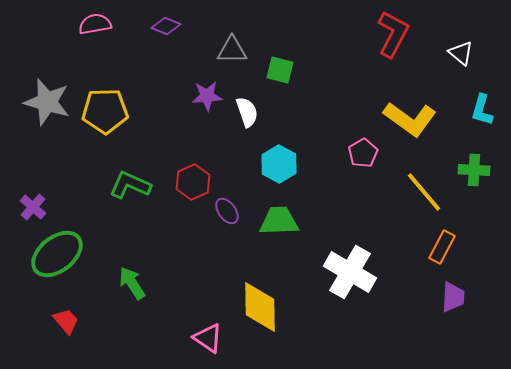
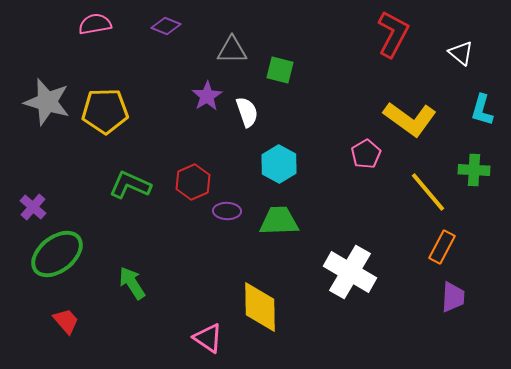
purple star: rotated 28 degrees counterclockwise
pink pentagon: moved 3 px right, 1 px down
yellow line: moved 4 px right
purple ellipse: rotated 52 degrees counterclockwise
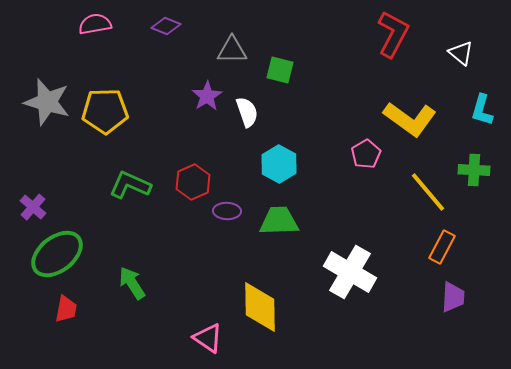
red trapezoid: moved 12 px up; rotated 52 degrees clockwise
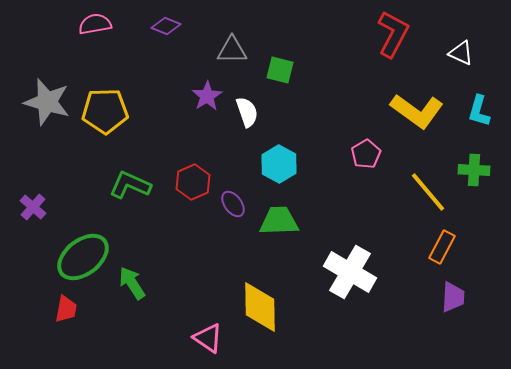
white triangle: rotated 16 degrees counterclockwise
cyan L-shape: moved 3 px left, 1 px down
yellow L-shape: moved 7 px right, 8 px up
purple ellipse: moved 6 px right, 7 px up; rotated 52 degrees clockwise
green ellipse: moved 26 px right, 3 px down
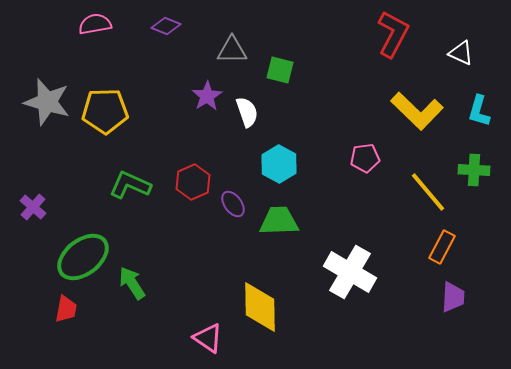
yellow L-shape: rotated 8 degrees clockwise
pink pentagon: moved 1 px left, 4 px down; rotated 24 degrees clockwise
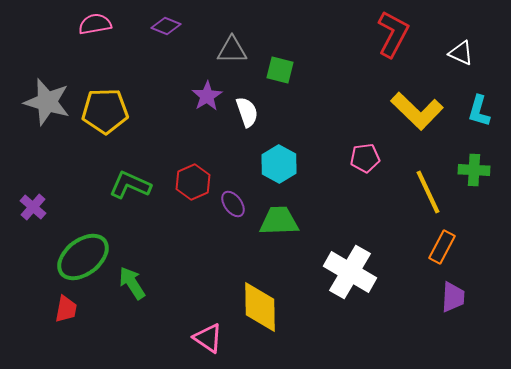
yellow line: rotated 15 degrees clockwise
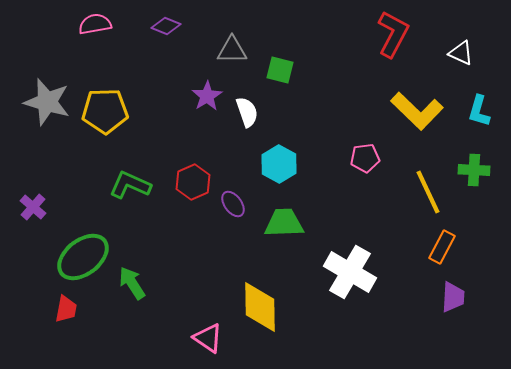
green trapezoid: moved 5 px right, 2 px down
